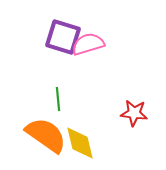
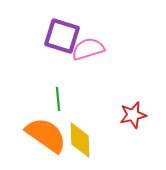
purple square: moved 1 px left, 1 px up
pink semicircle: moved 5 px down
red star: moved 1 px left, 2 px down; rotated 20 degrees counterclockwise
yellow diamond: moved 3 px up; rotated 12 degrees clockwise
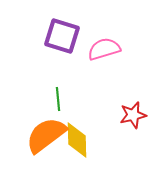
pink semicircle: moved 16 px right
orange semicircle: rotated 72 degrees counterclockwise
yellow diamond: moved 3 px left
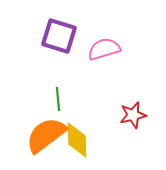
purple square: moved 3 px left
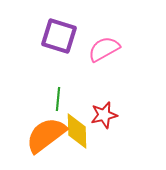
pink semicircle: rotated 12 degrees counterclockwise
green line: rotated 10 degrees clockwise
red star: moved 29 px left
yellow diamond: moved 9 px up
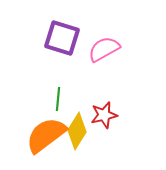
purple square: moved 3 px right, 2 px down
yellow diamond: rotated 33 degrees clockwise
